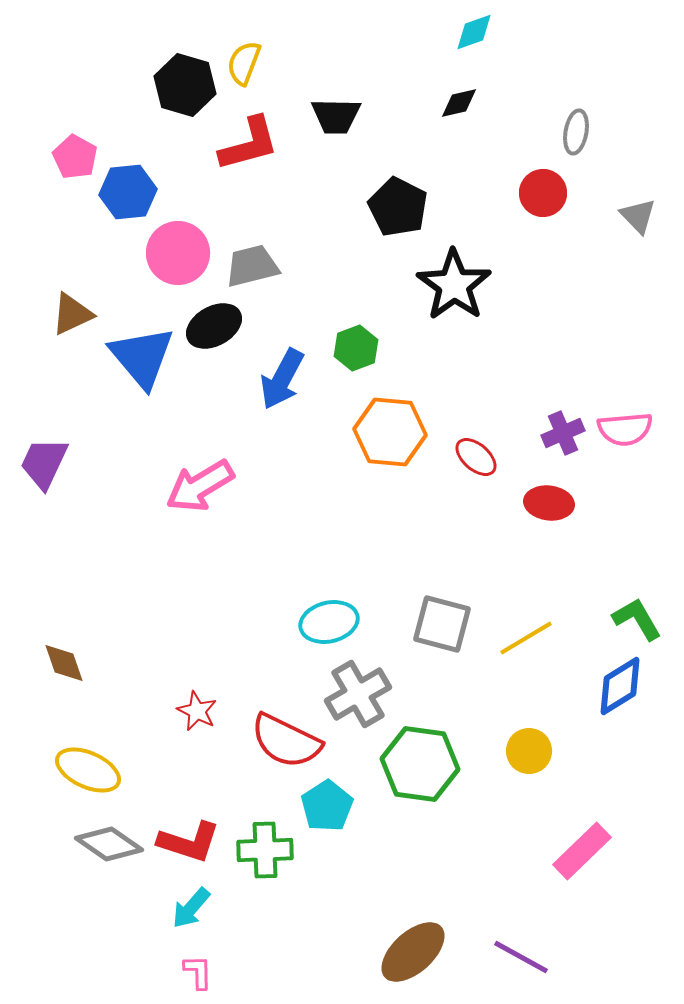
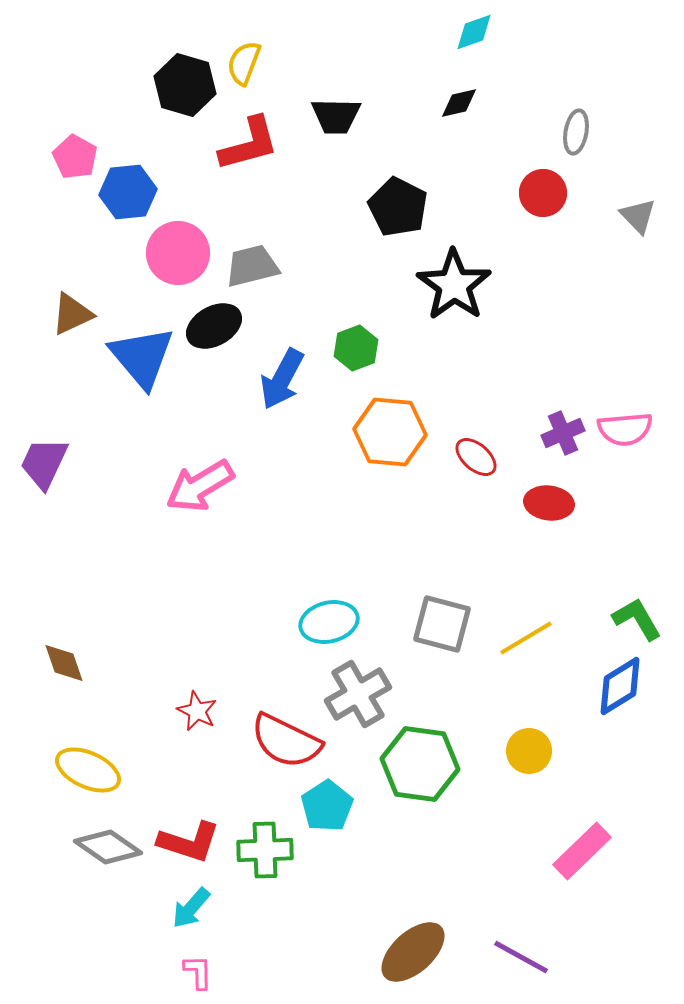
gray diamond at (109, 844): moved 1 px left, 3 px down
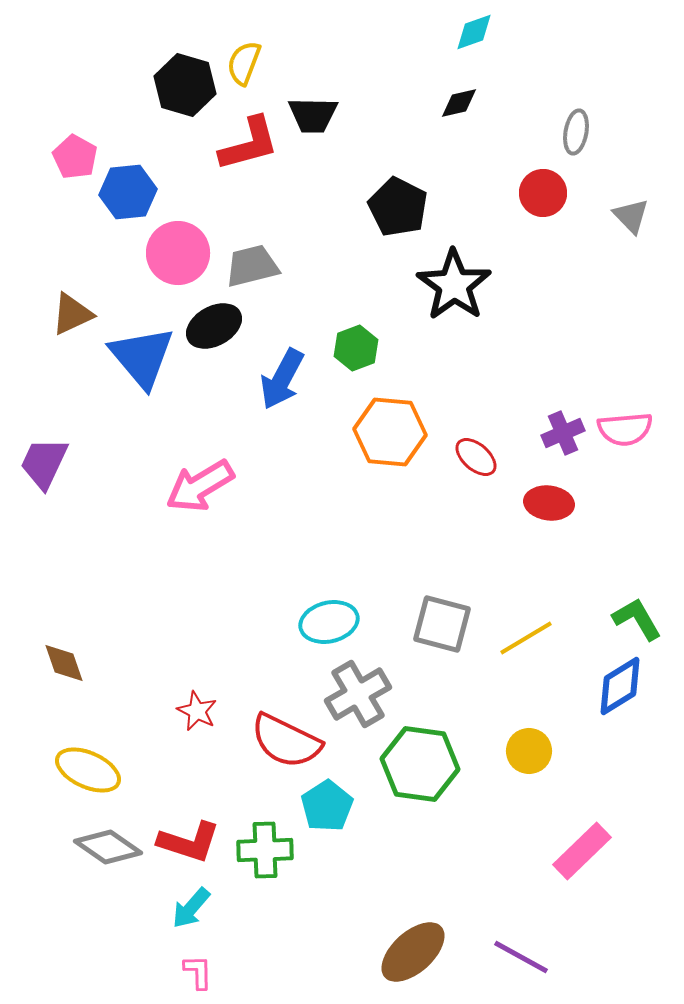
black trapezoid at (336, 116): moved 23 px left, 1 px up
gray triangle at (638, 216): moved 7 px left
